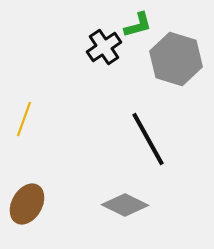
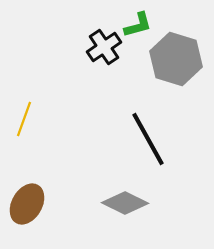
gray diamond: moved 2 px up
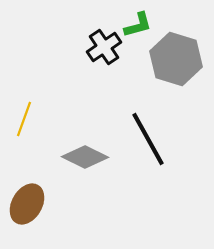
gray diamond: moved 40 px left, 46 px up
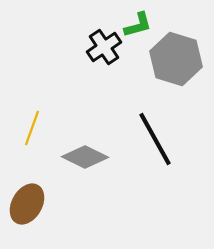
yellow line: moved 8 px right, 9 px down
black line: moved 7 px right
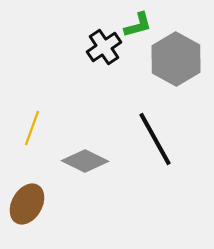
gray hexagon: rotated 12 degrees clockwise
gray diamond: moved 4 px down
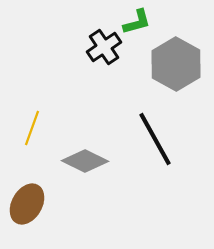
green L-shape: moved 1 px left, 3 px up
gray hexagon: moved 5 px down
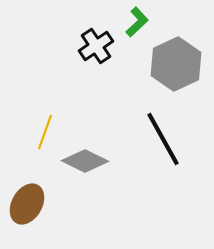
green L-shape: rotated 28 degrees counterclockwise
black cross: moved 8 px left, 1 px up
gray hexagon: rotated 6 degrees clockwise
yellow line: moved 13 px right, 4 px down
black line: moved 8 px right
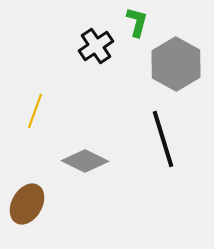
green L-shape: rotated 32 degrees counterclockwise
gray hexagon: rotated 6 degrees counterclockwise
yellow line: moved 10 px left, 21 px up
black line: rotated 12 degrees clockwise
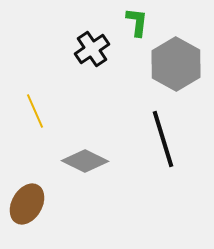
green L-shape: rotated 8 degrees counterclockwise
black cross: moved 4 px left, 3 px down
yellow line: rotated 44 degrees counterclockwise
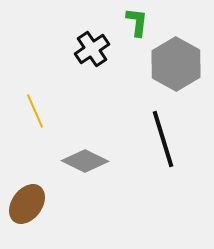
brown ellipse: rotated 6 degrees clockwise
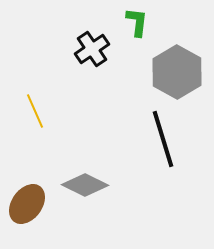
gray hexagon: moved 1 px right, 8 px down
gray diamond: moved 24 px down
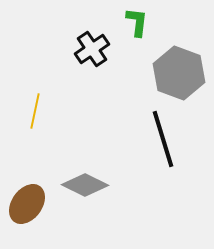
gray hexagon: moved 2 px right, 1 px down; rotated 9 degrees counterclockwise
yellow line: rotated 36 degrees clockwise
